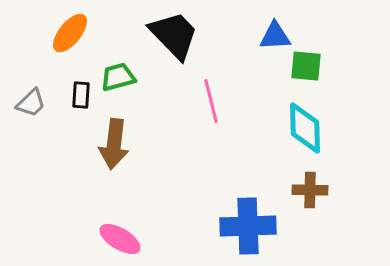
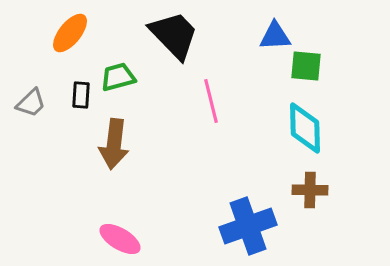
blue cross: rotated 18 degrees counterclockwise
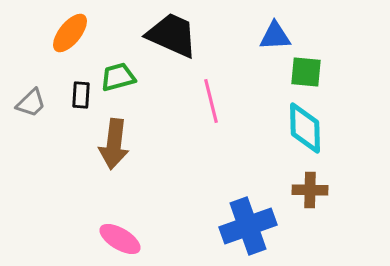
black trapezoid: moved 2 px left; rotated 22 degrees counterclockwise
green square: moved 6 px down
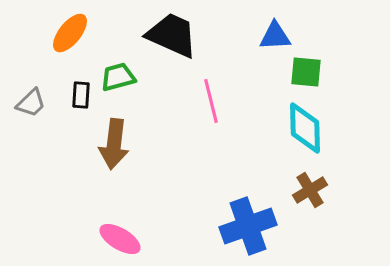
brown cross: rotated 32 degrees counterclockwise
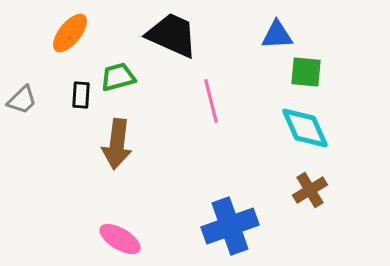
blue triangle: moved 2 px right, 1 px up
gray trapezoid: moved 9 px left, 3 px up
cyan diamond: rotated 22 degrees counterclockwise
brown arrow: moved 3 px right
blue cross: moved 18 px left
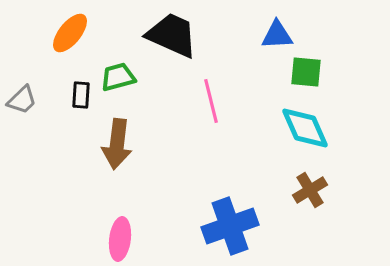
pink ellipse: rotated 66 degrees clockwise
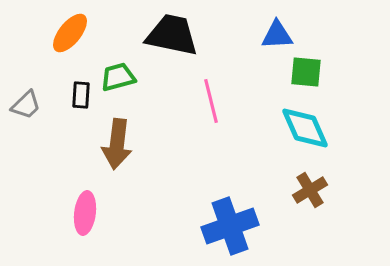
black trapezoid: rotated 12 degrees counterclockwise
gray trapezoid: moved 4 px right, 5 px down
pink ellipse: moved 35 px left, 26 px up
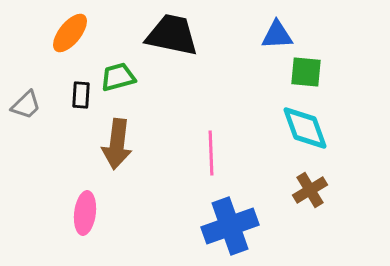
pink line: moved 52 px down; rotated 12 degrees clockwise
cyan diamond: rotated 4 degrees clockwise
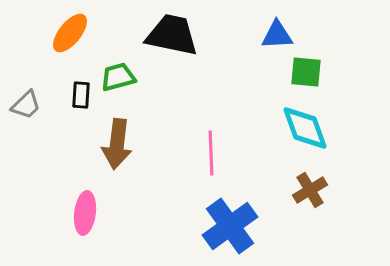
blue cross: rotated 16 degrees counterclockwise
